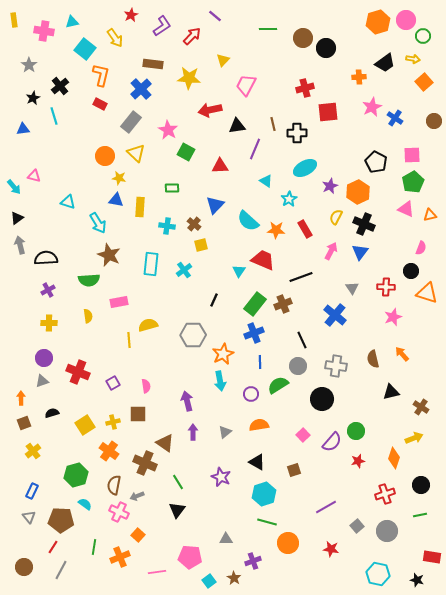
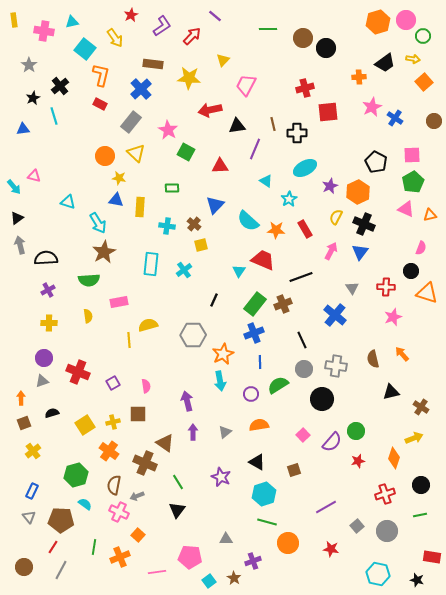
brown star at (109, 255): moved 5 px left, 3 px up; rotated 20 degrees clockwise
gray circle at (298, 366): moved 6 px right, 3 px down
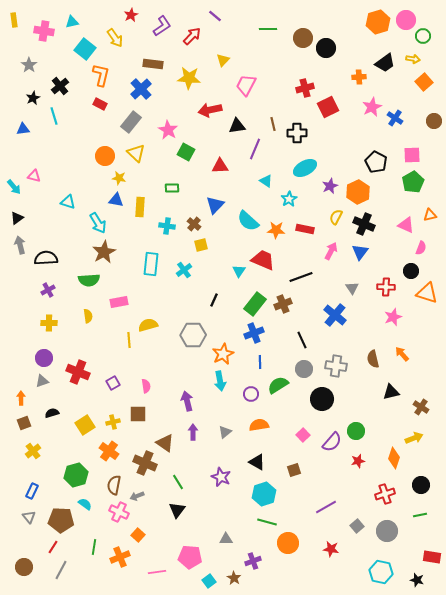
red square at (328, 112): moved 5 px up; rotated 20 degrees counterclockwise
pink triangle at (406, 209): moved 16 px down
red rectangle at (305, 229): rotated 48 degrees counterclockwise
cyan hexagon at (378, 574): moved 3 px right, 2 px up
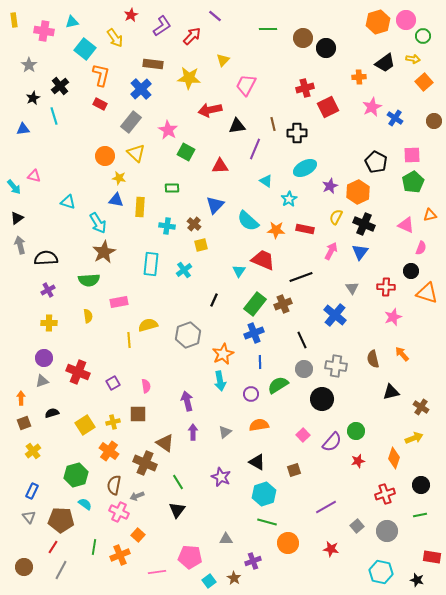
gray hexagon at (193, 335): moved 5 px left; rotated 20 degrees counterclockwise
orange cross at (120, 557): moved 2 px up
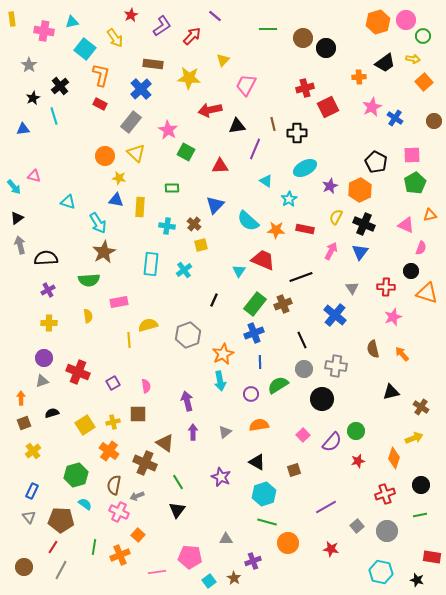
yellow rectangle at (14, 20): moved 2 px left, 1 px up
green pentagon at (413, 182): moved 2 px right, 1 px down
orange hexagon at (358, 192): moved 2 px right, 2 px up
brown semicircle at (373, 359): moved 10 px up
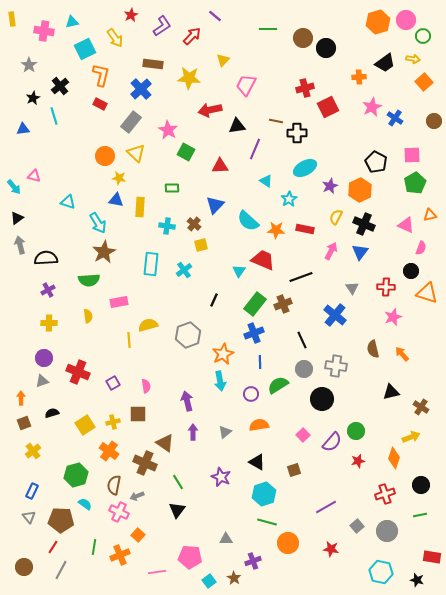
cyan square at (85, 49): rotated 25 degrees clockwise
brown line at (273, 124): moved 3 px right, 3 px up; rotated 64 degrees counterclockwise
yellow arrow at (414, 438): moved 3 px left, 1 px up
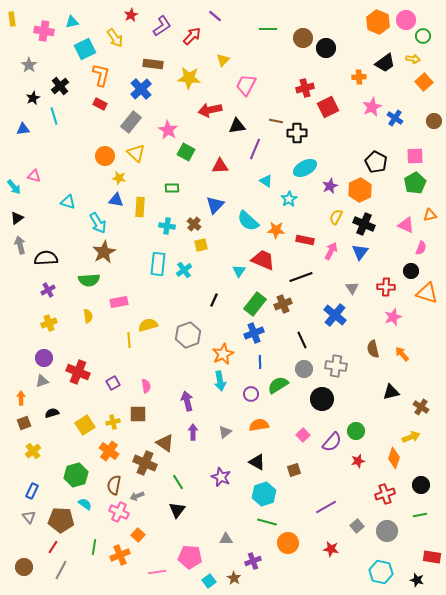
orange hexagon at (378, 22): rotated 20 degrees counterclockwise
pink square at (412, 155): moved 3 px right, 1 px down
red rectangle at (305, 229): moved 11 px down
cyan rectangle at (151, 264): moved 7 px right
yellow cross at (49, 323): rotated 21 degrees counterclockwise
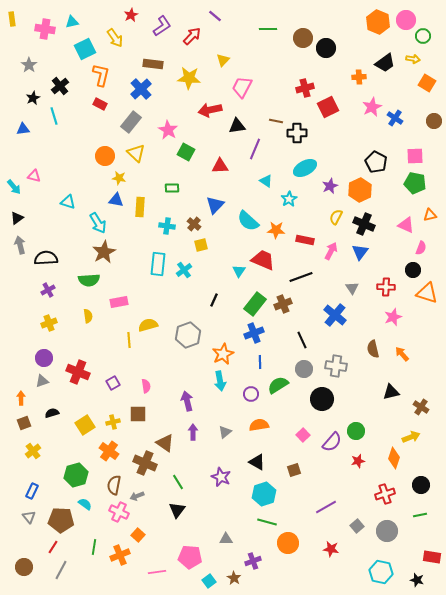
pink cross at (44, 31): moved 1 px right, 2 px up
orange square at (424, 82): moved 3 px right, 1 px down; rotated 18 degrees counterclockwise
pink trapezoid at (246, 85): moved 4 px left, 2 px down
green pentagon at (415, 183): rotated 30 degrees counterclockwise
black circle at (411, 271): moved 2 px right, 1 px up
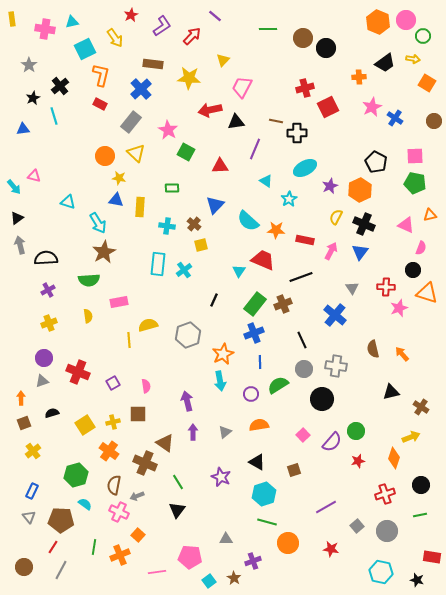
black triangle at (237, 126): moved 1 px left, 4 px up
pink star at (393, 317): moved 6 px right, 9 px up
